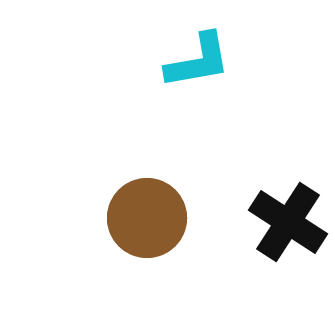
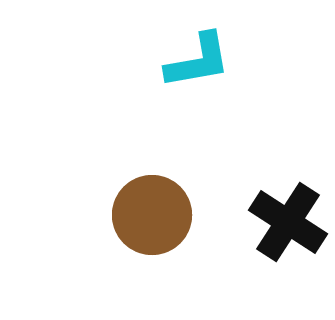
brown circle: moved 5 px right, 3 px up
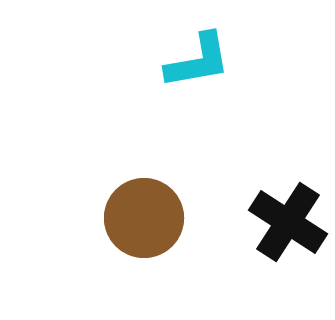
brown circle: moved 8 px left, 3 px down
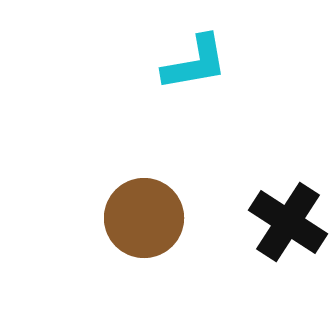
cyan L-shape: moved 3 px left, 2 px down
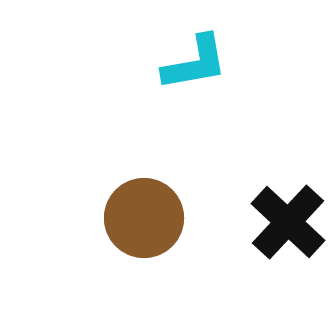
black cross: rotated 10 degrees clockwise
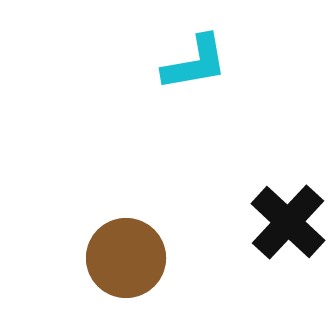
brown circle: moved 18 px left, 40 px down
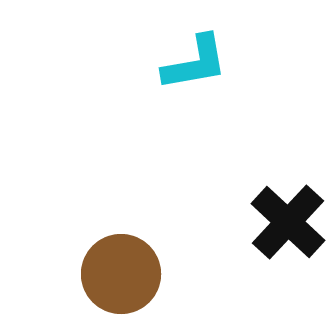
brown circle: moved 5 px left, 16 px down
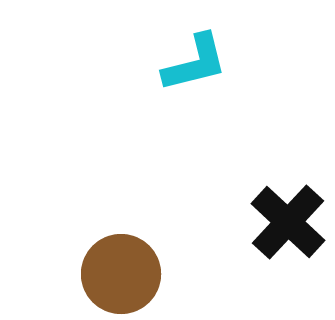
cyan L-shape: rotated 4 degrees counterclockwise
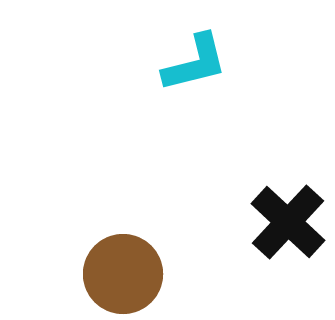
brown circle: moved 2 px right
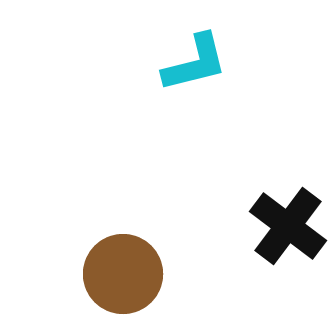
black cross: moved 4 px down; rotated 6 degrees counterclockwise
